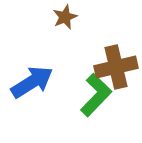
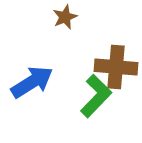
brown cross: rotated 18 degrees clockwise
green L-shape: moved 1 px down
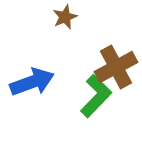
brown cross: rotated 33 degrees counterclockwise
blue arrow: rotated 12 degrees clockwise
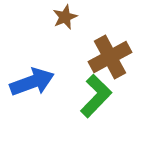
brown cross: moved 6 px left, 10 px up
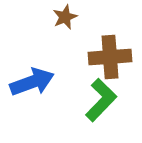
brown cross: rotated 24 degrees clockwise
green L-shape: moved 5 px right, 4 px down
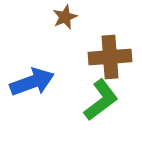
green L-shape: rotated 9 degrees clockwise
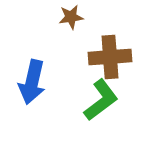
brown star: moved 6 px right; rotated 15 degrees clockwise
blue arrow: rotated 123 degrees clockwise
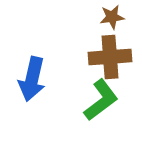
brown star: moved 41 px right
blue arrow: moved 3 px up
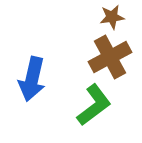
brown cross: rotated 24 degrees counterclockwise
green L-shape: moved 7 px left, 5 px down
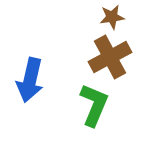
blue arrow: moved 2 px left, 1 px down
green L-shape: rotated 30 degrees counterclockwise
